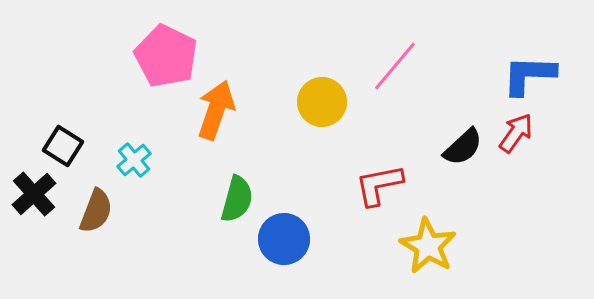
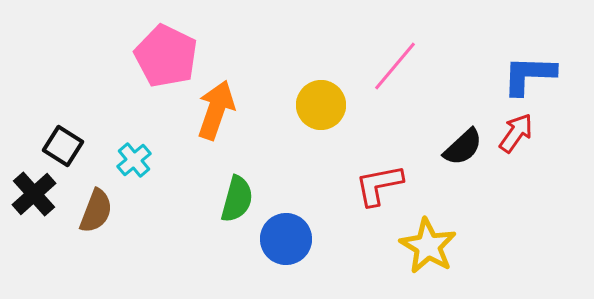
yellow circle: moved 1 px left, 3 px down
blue circle: moved 2 px right
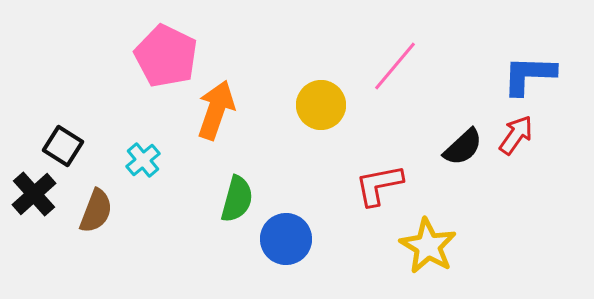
red arrow: moved 2 px down
cyan cross: moved 9 px right
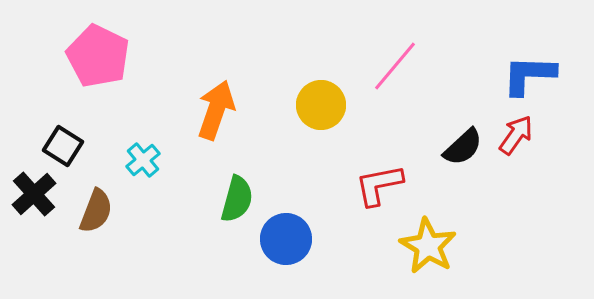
pink pentagon: moved 68 px left
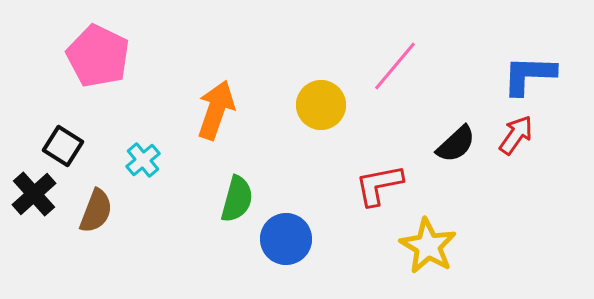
black semicircle: moved 7 px left, 3 px up
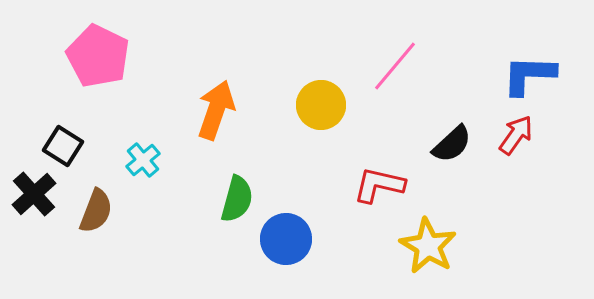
black semicircle: moved 4 px left
red L-shape: rotated 24 degrees clockwise
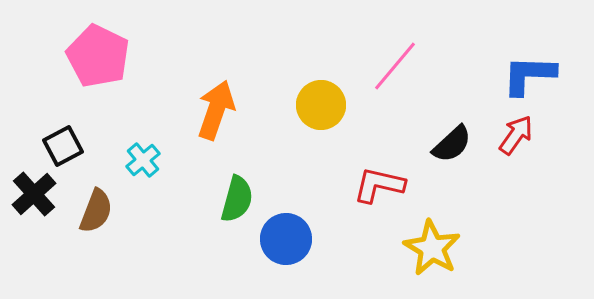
black square: rotated 30 degrees clockwise
yellow star: moved 4 px right, 2 px down
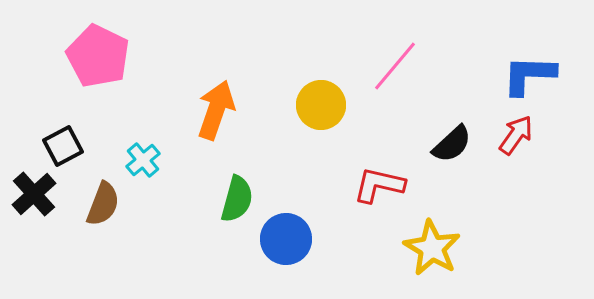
brown semicircle: moved 7 px right, 7 px up
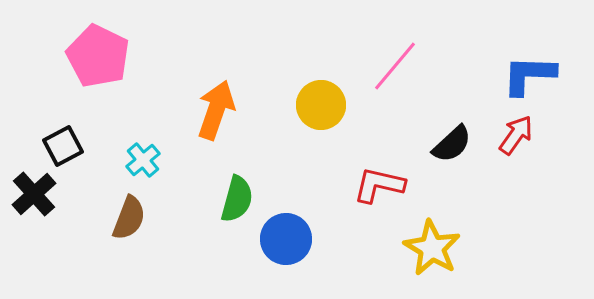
brown semicircle: moved 26 px right, 14 px down
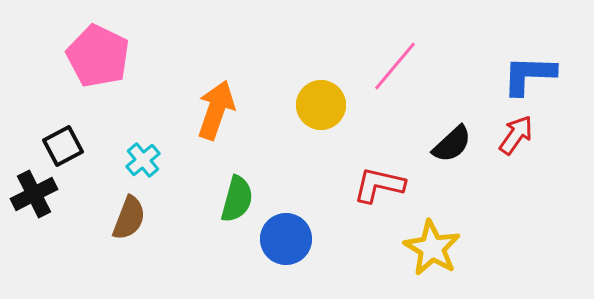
black cross: rotated 15 degrees clockwise
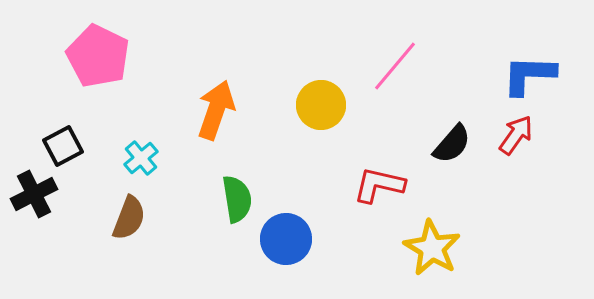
black semicircle: rotated 6 degrees counterclockwise
cyan cross: moved 2 px left, 2 px up
green semicircle: rotated 24 degrees counterclockwise
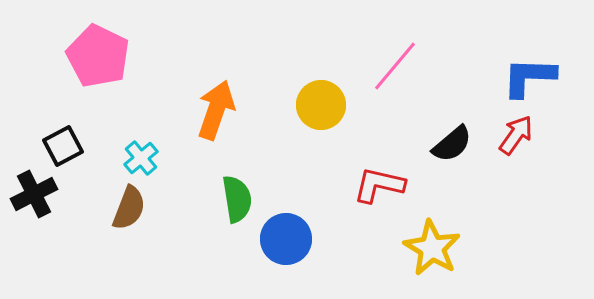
blue L-shape: moved 2 px down
black semicircle: rotated 9 degrees clockwise
brown semicircle: moved 10 px up
